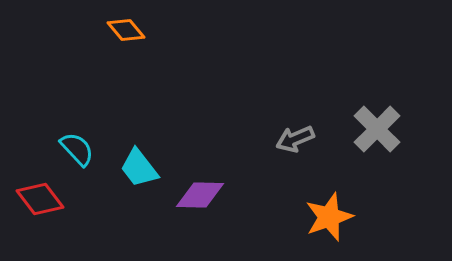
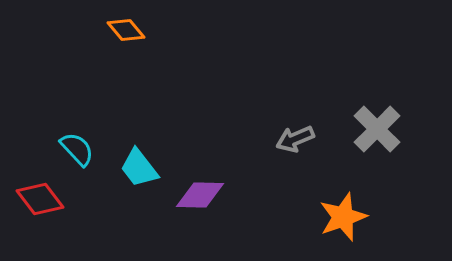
orange star: moved 14 px right
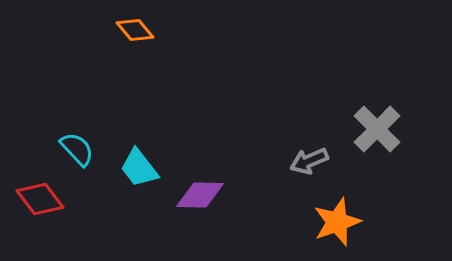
orange diamond: moved 9 px right
gray arrow: moved 14 px right, 22 px down
orange star: moved 6 px left, 5 px down
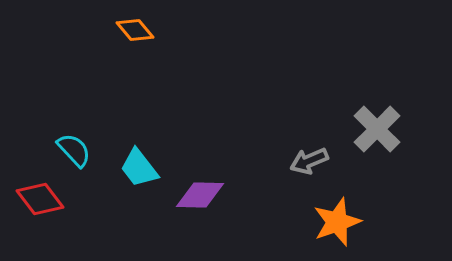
cyan semicircle: moved 3 px left, 1 px down
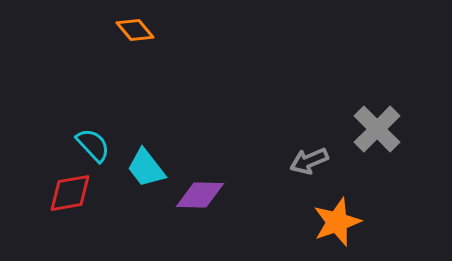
cyan semicircle: moved 19 px right, 5 px up
cyan trapezoid: moved 7 px right
red diamond: moved 30 px right, 6 px up; rotated 63 degrees counterclockwise
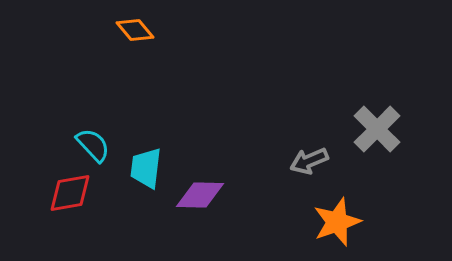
cyan trapezoid: rotated 45 degrees clockwise
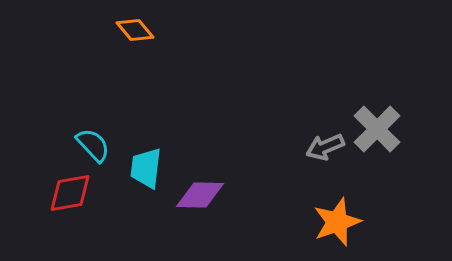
gray arrow: moved 16 px right, 14 px up
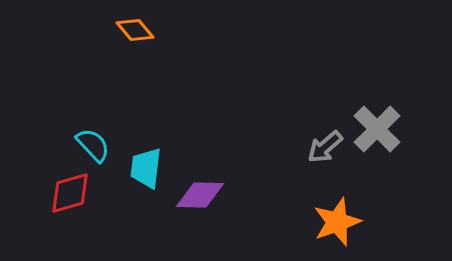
gray arrow: rotated 18 degrees counterclockwise
red diamond: rotated 6 degrees counterclockwise
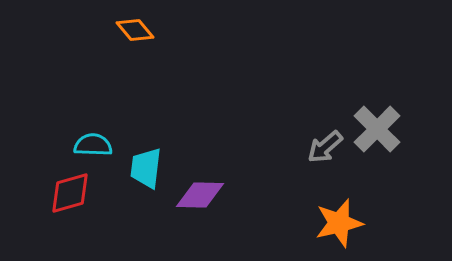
cyan semicircle: rotated 45 degrees counterclockwise
orange star: moved 2 px right, 1 px down; rotated 6 degrees clockwise
